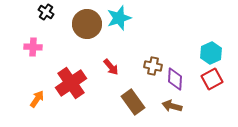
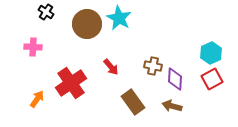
cyan star: rotated 25 degrees counterclockwise
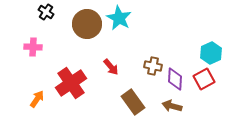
red square: moved 8 px left
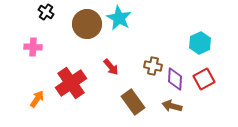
cyan hexagon: moved 11 px left, 10 px up
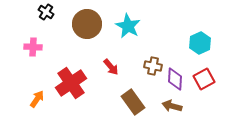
cyan star: moved 9 px right, 8 px down
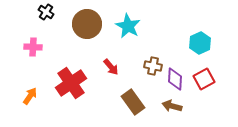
orange arrow: moved 7 px left, 3 px up
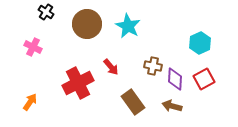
pink cross: rotated 24 degrees clockwise
red cross: moved 7 px right; rotated 8 degrees clockwise
orange arrow: moved 6 px down
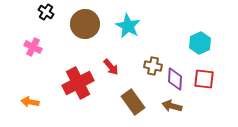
brown circle: moved 2 px left
red square: rotated 35 degrees clockwise
orange arrow: rotated 114 degrees counterclockwise
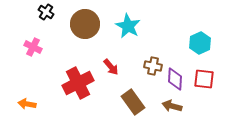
orange arrow: moved 3 px left, 2 px down
